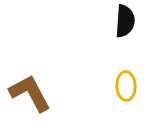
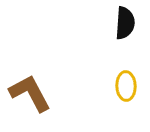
black semicircle: moved 2 px down
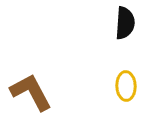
brown L-shape: moved 1 px right, 1 px up
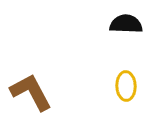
black semicircle: moved 1 px right, 1 px down; rotated 92 degrees counterclockwise
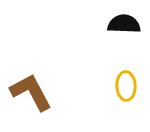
black semicircle: moved 2 px left
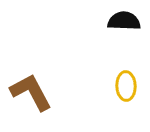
black semicircle: moved 3 px up
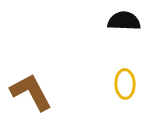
yellow ellipse: moved 1 px left, 2 px up
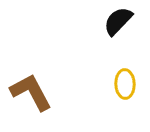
black semicircle: moved 6 px left; rotated 48 degrees counterclockwise
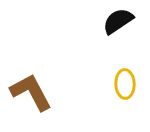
black semicircle: rotated 12 degrees clockwise
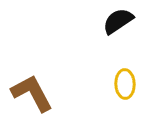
brown L-shape: moved 1 px right, 1 px down
